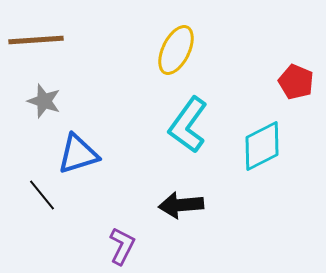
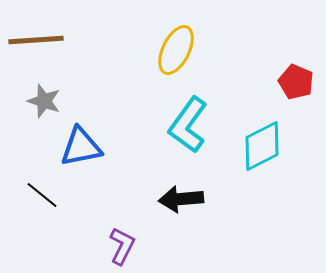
blue triangle: moved 3 px right, 7 px up; rotated 6 degrees clockwise
black line: rotated 12 degrees counterclockwise
black arrow: moved 6 px up
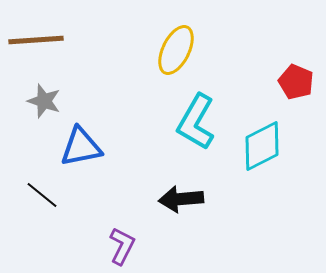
cyan L-shape: moved 8 px right, 3 px up; rotated 6 degrees counterclockwise
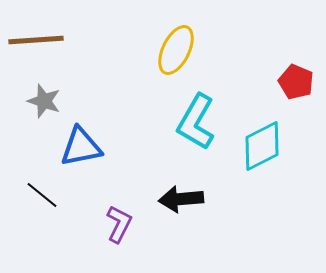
purple L-shape: moved 3 px left, 22 px up
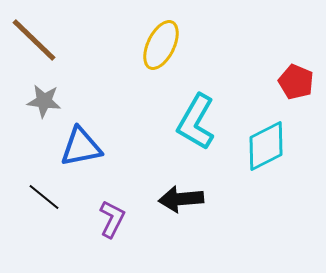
brown line: moved 2 px left; rotated 48 degrees clockwise
yellow ellipse: moved 15 px left, 5 px up
gray star: rotated 12 degrees counterclockwise
cyan diamond: moved 4 px right
black line: moved 2 px right, 2 px down
purple L-shape: moved 7 px left, 5 px up
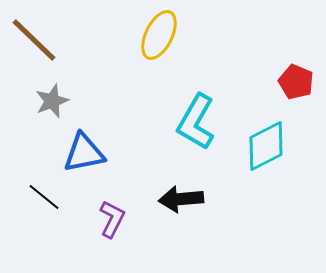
yellow ellipse: moved 2 px left, 10 px up
gray star: moved 8 px right; rotated 28 degrees counterclockwise
blue triangle: moved 3 px right, 6 px down
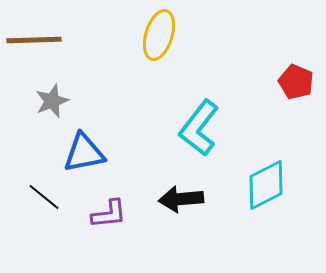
yellow ellipse: rotated 9 degrees counterclockwise
brown line: rotated 46 degrees counterclockwise
cyan L-shape: moved 3 px right, 6 px down; rotated 8 degrees clockwise
cyan diamond: moved 39 px down
purple L-shape: moved 3 px left, 5 px up; rotated 57 degrees clockwise
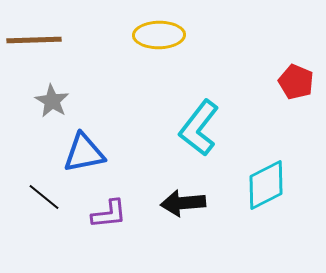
yellow ellipse: rotated 72 degrees clockwise
gray star: rotated 20 degrees counterclockwise
black arrow: moved 2 px right, 4 px down
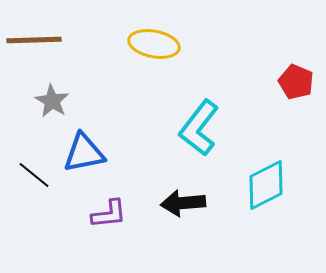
yellow ellipse: moved 5 px left, 9 px down; rotated 12 degrees clockwise
black line: moved 10 px left, 22 px up
